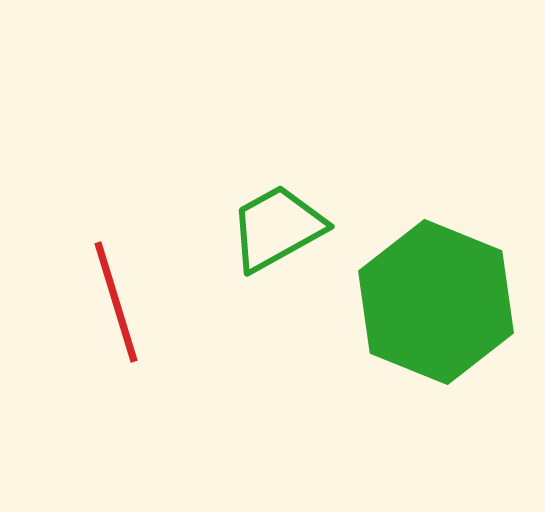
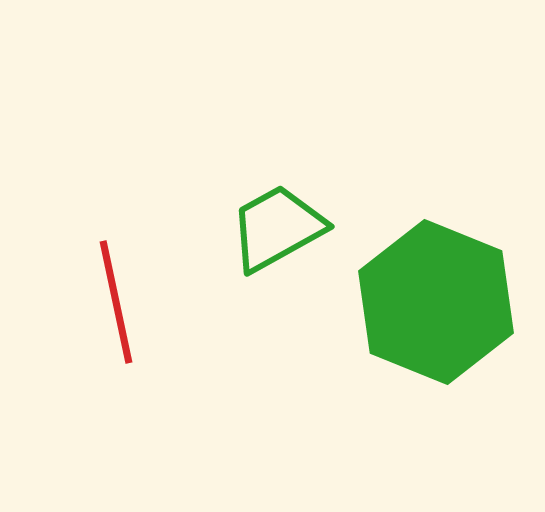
red line: rotated 5 degrees clockwise
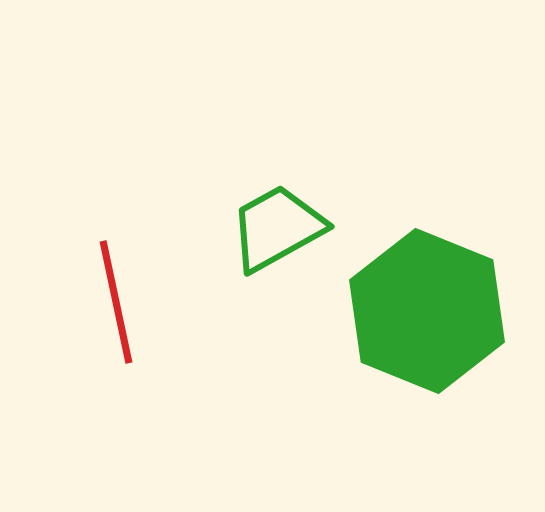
green hexagon: moved 9 px left, 9 px down
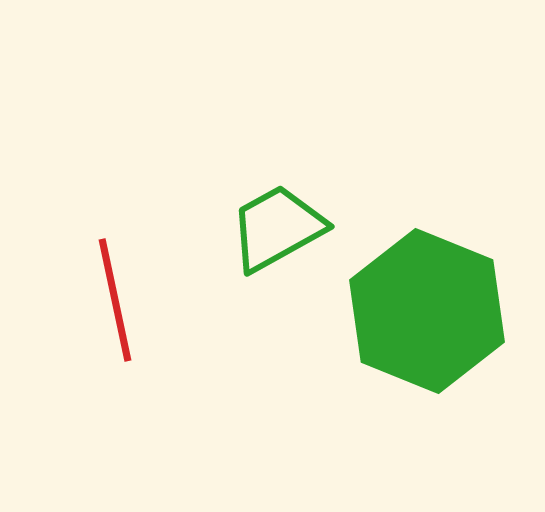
red line: moved 1 px left, 2 px up
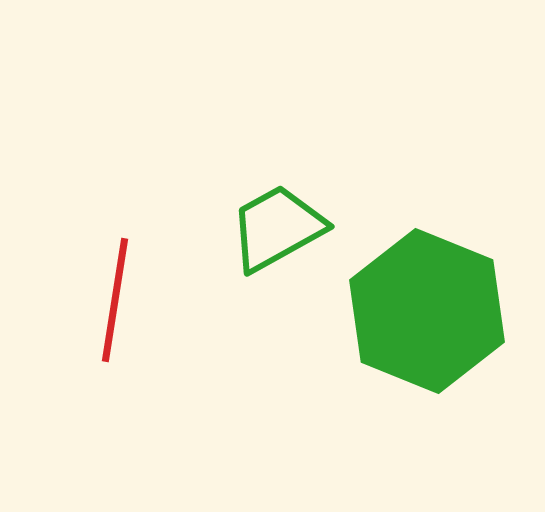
red line: rotated 21 degrees clockwise
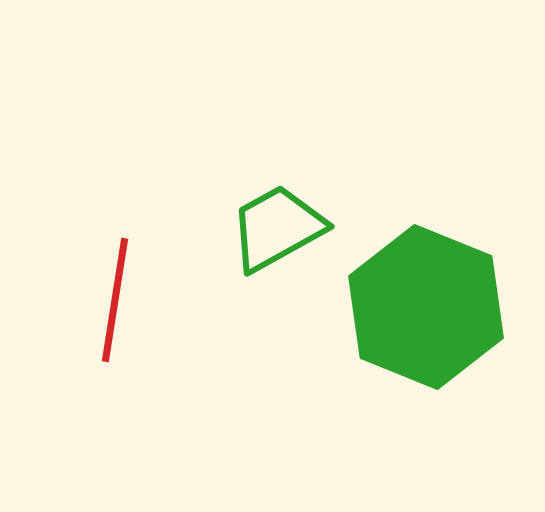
green hexagon: moved 1 px left, 4 px up
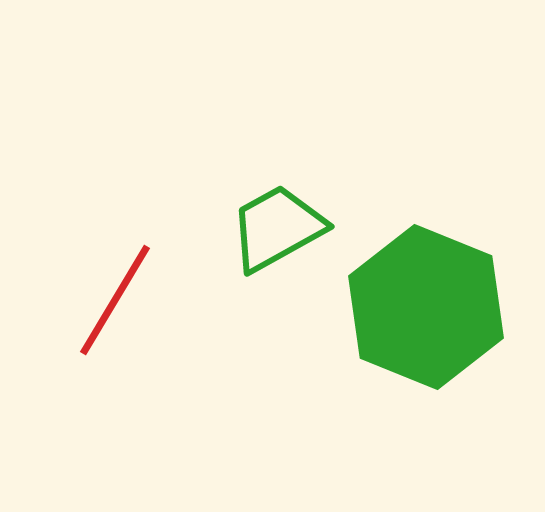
red line: rotated 22 degrees clockwise
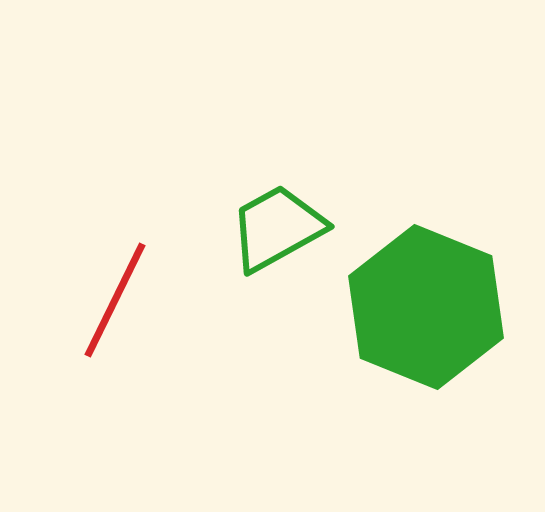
red line: rotated 5 degrees counterclockwise
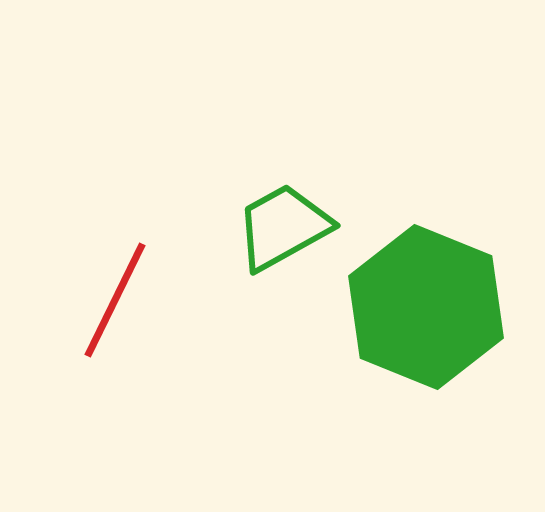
green trapezoid: moved 6 px right, 1 px up
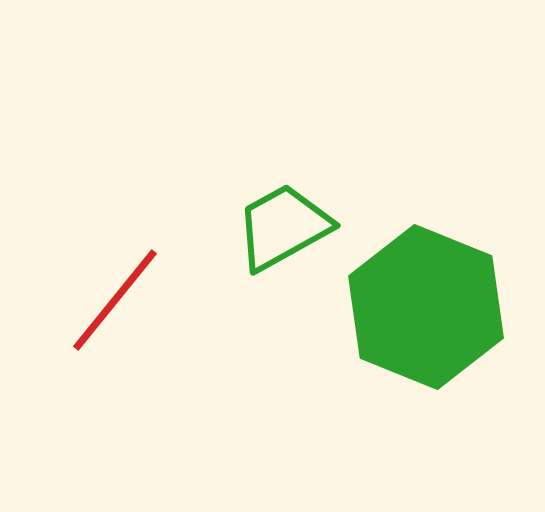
red line: rotated 13 degrees clockwise
